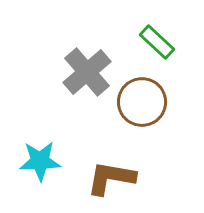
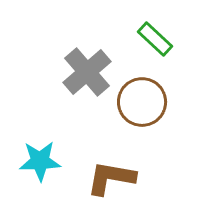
green rectangle: moved 2 px left, 3 px up
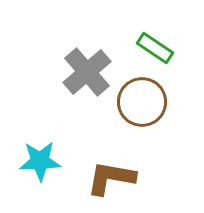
green rectangle: moved 9 px down; rotated 9 degrees counterclockwise
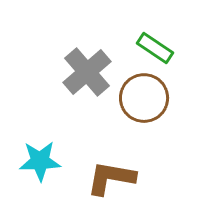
brown circle: moved 2 px right, 4 px up
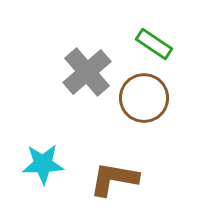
green rectangle: moved 1 px left, 4 px up
cyan star: moved 3 px right, 3 px down
brown L-shape: moved 3 px right, 1 px down
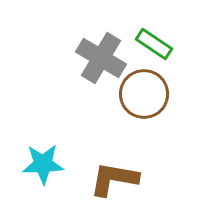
gray cross: moved 14 px right, 14 px up; rotated 18 degrees counterclockwise
brown circle: moved 4 px up
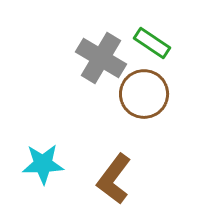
green rectangle: moved 2 px left, 1 px up
brown L-shape: rotated 63 degrees counterclockwise
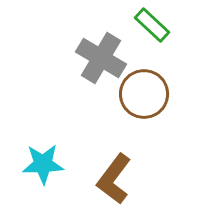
green rectangle: moved 18 px up; rotated 9 degrees clockwise
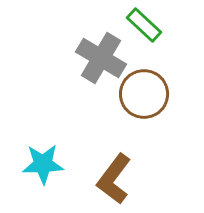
green rectangle: moved 8 px left
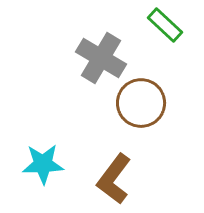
green rectangle: moved 21 px right
brown circle: moved 3 px left, 9 px down
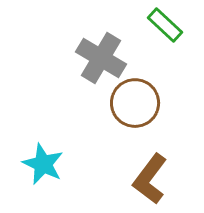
brown circle: moved 6 px left
cyan star: rotated 27 degrees clockwise
brown L-shape: moved 36 px right
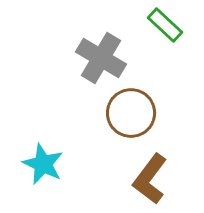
brown circle: moved 4 px left, 10 px down
